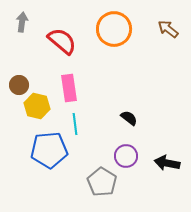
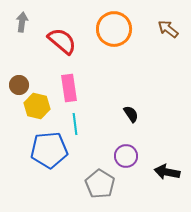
black semicircle: moved 2 px right, 4 px up; rotated 18 degrees clockwise
black arrow: moved 9 px down
gray pentagon: moved 2 px left, 2 px down
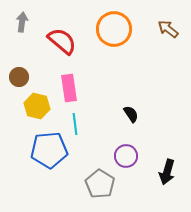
brown circle: moved 8 px up
black arrow: rotated 85 degrees counterclockwise
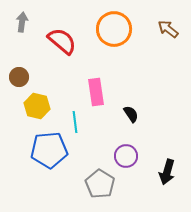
pink rectangle: moved 27 px right, 4 px down
cyan line: moved 2 px up
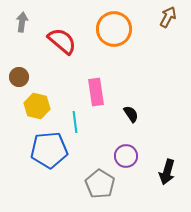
brown arrow: moved 12 px up; rotated 80 degrees clockwise
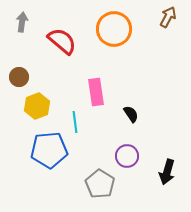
yellow hexagon: rotated 25 degrees clockwise
purple circle: moved 1 px right
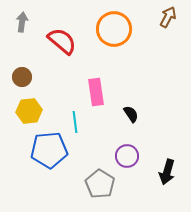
brown circle: moved 3 px right
yellow hexagon: moved 8 px left, 5 px down; rotated 15 degrees clockwise
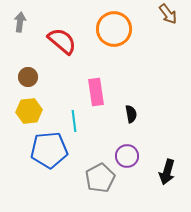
brown arrow: moved 3 px up; rotated 115 degrees clockwise
gray arrow: moved 2 px left
brown circle: moved 6 px right
black semicircle: rotated 24 degrees clockwise
cyan line: moved 1 px left, 1 px up
gray pentagon: moved 6 px up; rotated 12 degrees clockwise
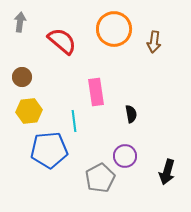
brown arrow: moved 14 px left, 28 px down; rotated 45 degrees clockwise
brown circle: moved 6 px left
purple circle: moved 2 px left
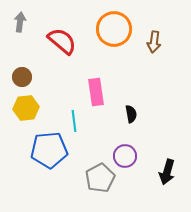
yellow hexagon: moved 3 px left, 3 px up
